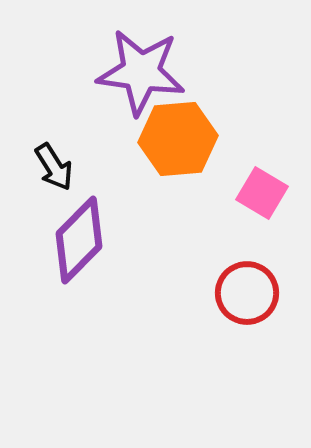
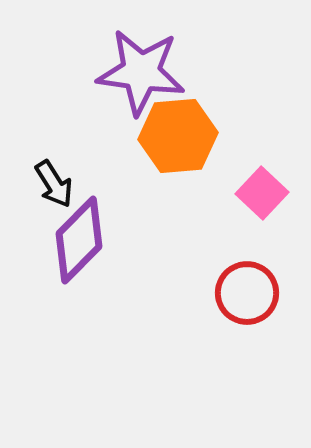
orange hexagon: moved 3 px up
black arrow: moved 17 px down
pink square: rotated 12 degrees clockwise
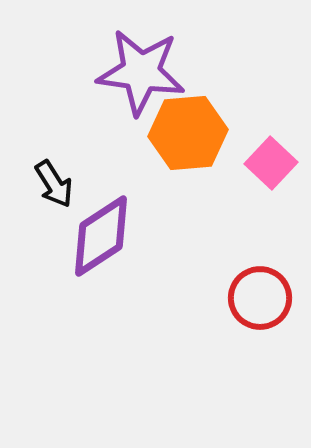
orange hexagon: moved 10 px right, 3 px up
pink square: moved 9 px right, 30 px up
purple diamond: moved 22 px right, 4 px up; rotated 12 degrees clockwise
red circle: moved 13 px right, 5 px down
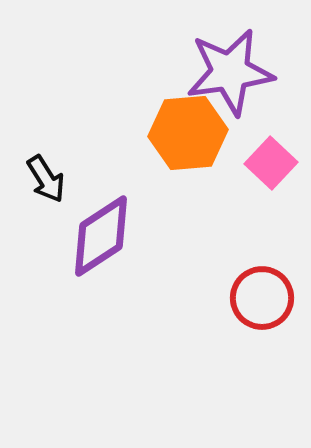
purple star: moved 89 px right; rotated 16 degrees counterclockwise
black arrow: moved 8 px left, 5 px up
red circle: moved 2 px right
